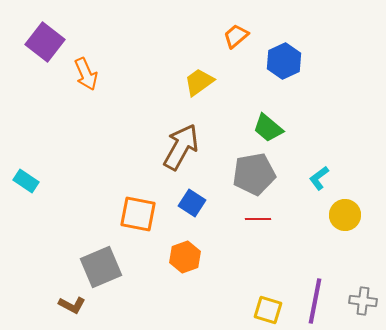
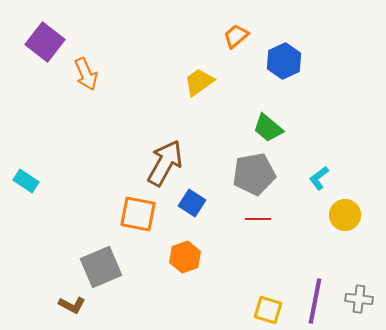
brown arrow: moved 16 px left, 16 px down
gray cross: moved 4 px left, 2 px up
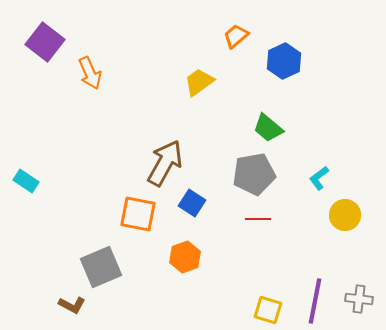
orange arrow: moved 4 px right, 1 px up
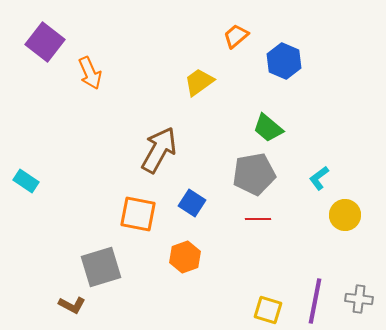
blue hexagon: rotated 12 degrees counterclockwise
brown arrow: moved 6 px left, 13 px up
gray square: rotated 6 degrees clockwise
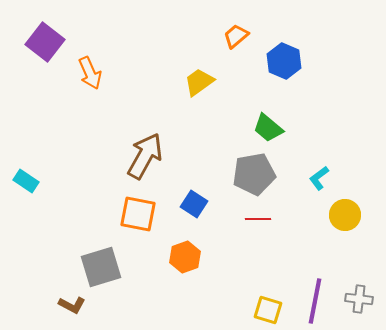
brown arrow: moved 14 px left, 6 px down
blue square: moved 2 px right, 1 px down
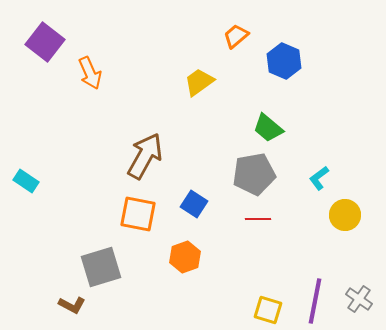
gray cross: rotated 28 degrees clockwise
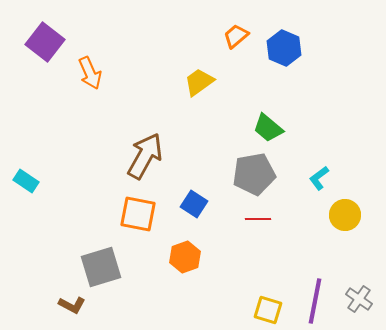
blue hexagon: moved 13 px up
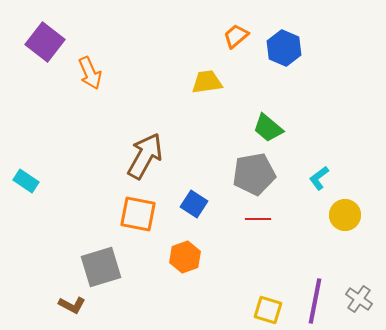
yellow trapezoid: moved 8 px right; rotated 28 degrees clockwise
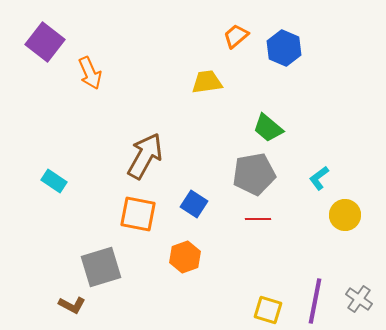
cyan rectangle: moved 28 px right
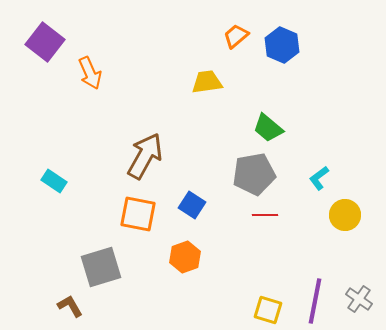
blue hexagon: moved 2 px left, 3 px up
blue square: moved 2 px left, 1 px down
red line: moved 7 px right, 4 px up
brown L-shape: moved 2 px left, 1 px down; rotated 148 degrees counterclockwise
